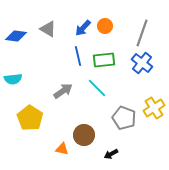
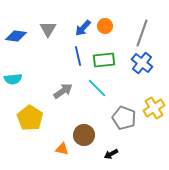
gray triangle: rotated 30 degrees clockwise
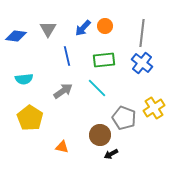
gray line: rotated 12 degrees counterclockwise
blue line: moved 11 px left
cyan semicircle: moved 11 px right
brown circle: moved 16 px right
orange triangle: moved 2 px up
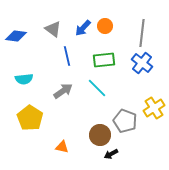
gray triangle: moved 5 px right; rotated 24 degrees counterclockwise
gray pentagon: moved 1 px right, 3 px down
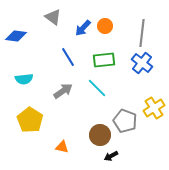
gray triangle: moved 12 px up
blue line: moved 1 px right, 1 px down; rotated 18 degrees counterclockwise
yellow pentagon: moved 2 px down
black arrow: moved 2 px down
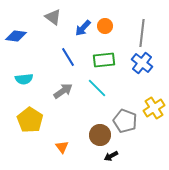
orange triangle: rotated 40 degrees clockwise
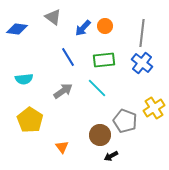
blue diamond: moved 1 px right, 7 px up
